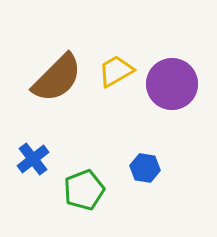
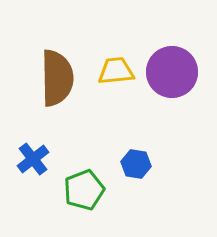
yellow trapezoid: rotated 24 degrees clockwise
brown semicircle: rotated 46 degrees counterclockwise
purple circle: moved 12 px up
blue hexagon: moved 9 px left, 4 px up
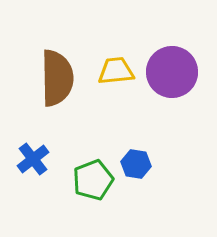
green pentagon: moved 9 px right, 10 px up
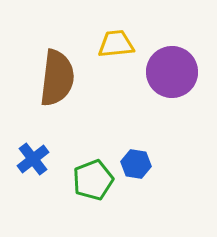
yellow trapezoid: moved 27 px up
brown semicircle: rotated 8 degrees clockwise
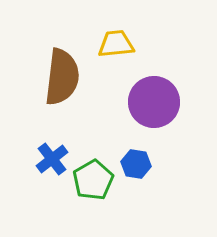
purple circle: moved 18 px left, 30 px down
brown semicircle: moved 5 px right, 1 px up
blue cross: moved 19 px right
green pentagon: rotated 9 degrees counterclockwise
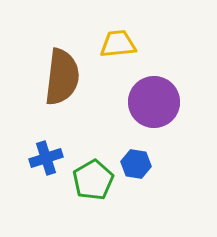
yellow trapezoid: moved 2 px right
blue cross: moved 6 px left, 1 px up; rotated 20 degrees clockwise
